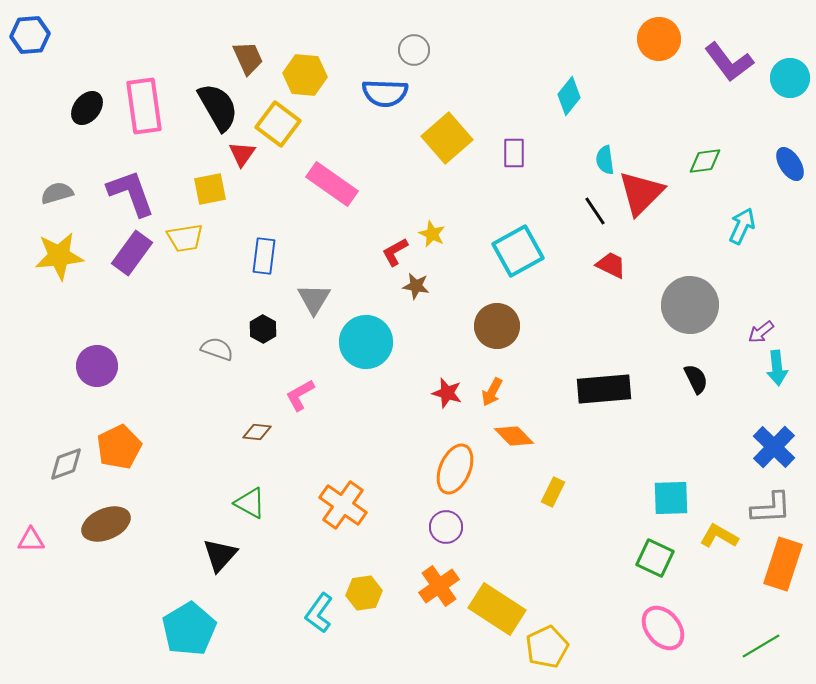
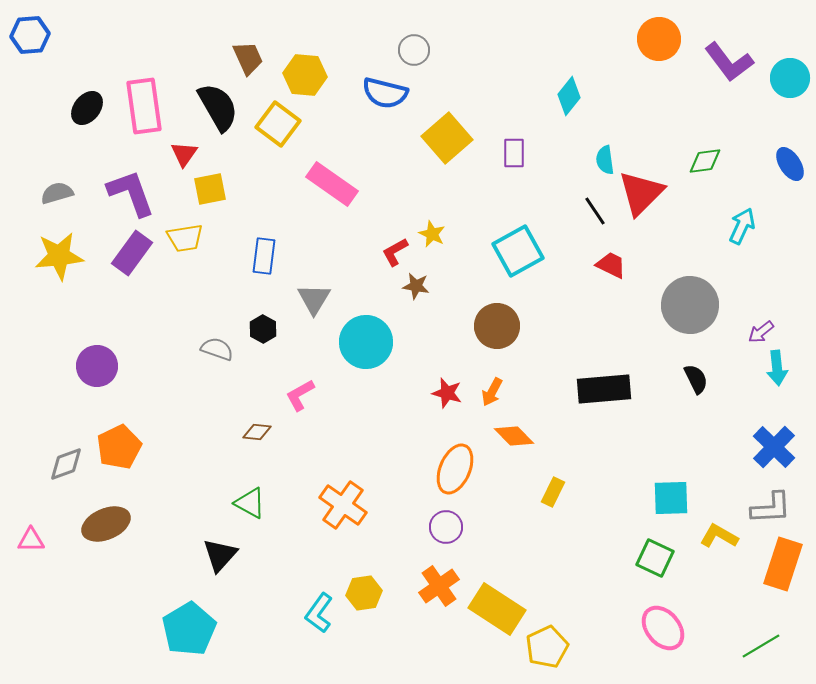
blue semicircle at (385, 93): rotated 12 degrees clockwise
red triangle at (242, 154): moved 58 px left
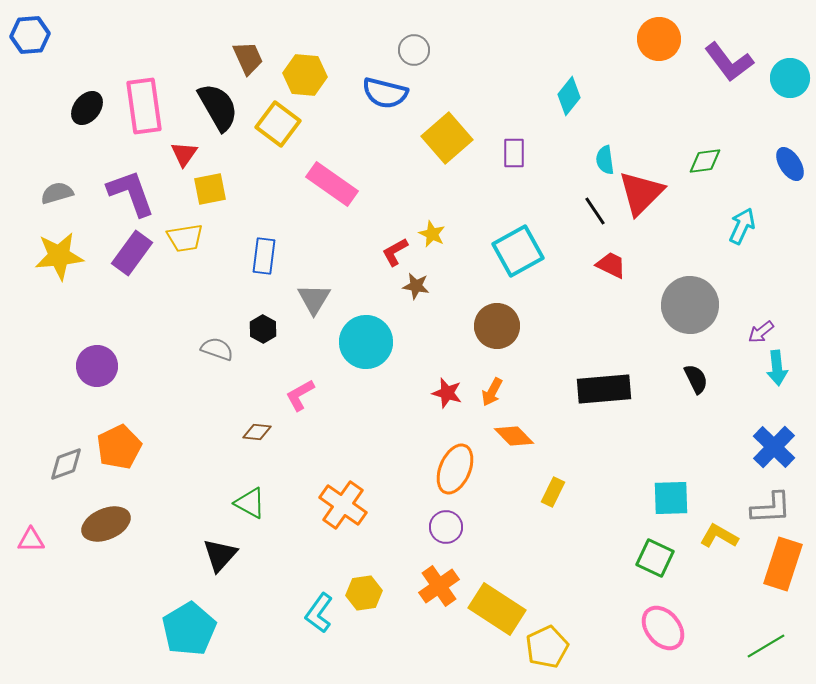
green line at (761, 646): moved 5 px right
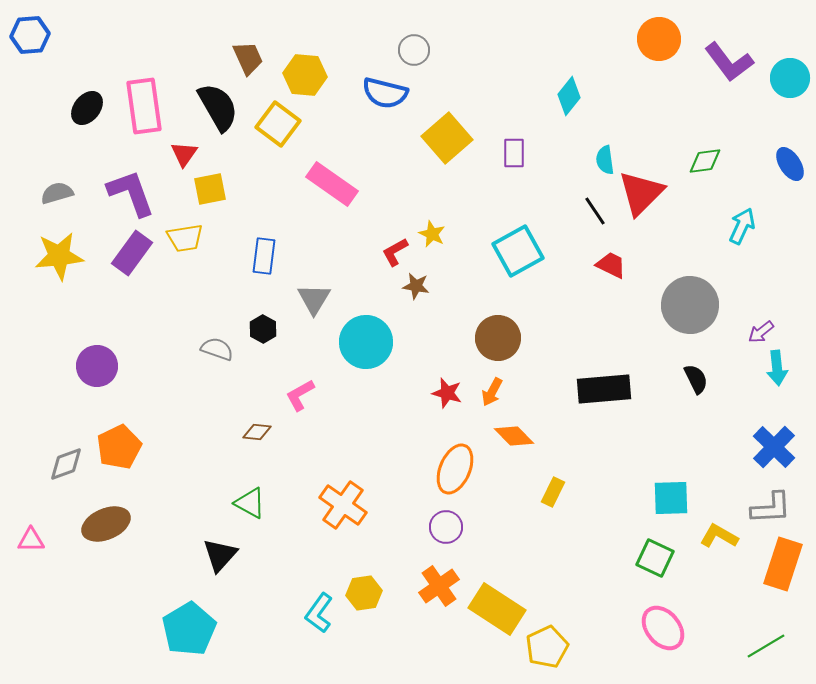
brown circle at (497, 326): moved 1 px right, 12 px down
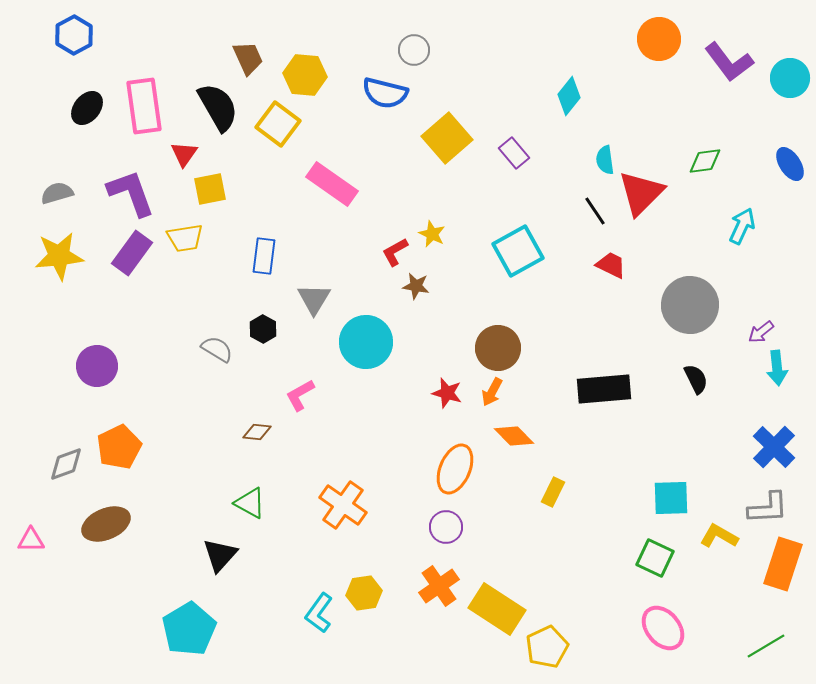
blue hexagon at (30, 35): moved 44 px right; rotated 24 degrees counterclockwise
purple rectangle at (514, 153): rotated 40 degrees counterclockwise
brown circle at (498, 338): moved 10 px down
gray semicircle at (217, 349): rotated 12 degrees clockwise
gray L-shape at (771, 508): moved 3 px left
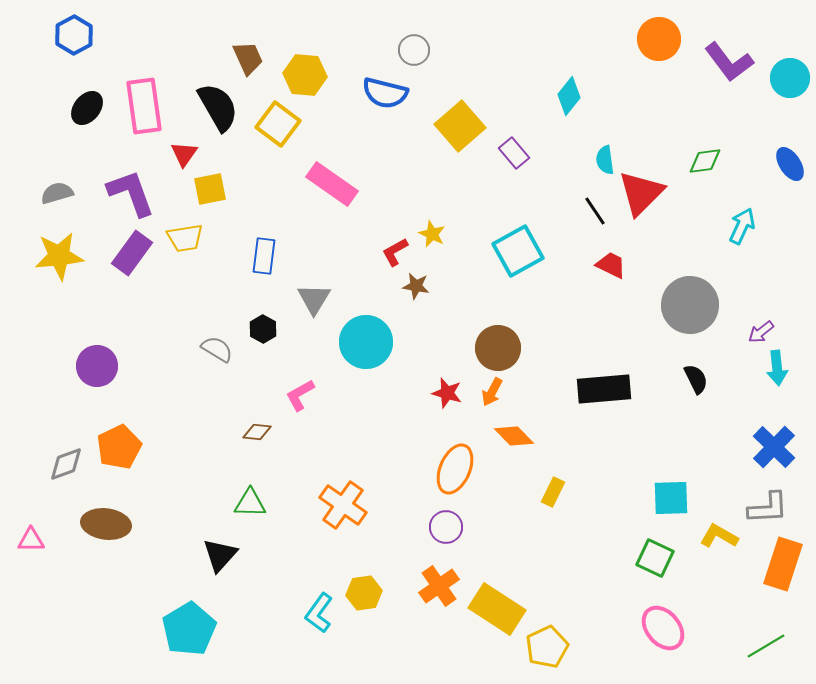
yellow square at (447, 138): moved 13 px right, 12 px up
green triangle at (250, 503): rotated 28 degrees counterclockwise
brown ellipse at (106, 524): rotated 30 degrees clockwise
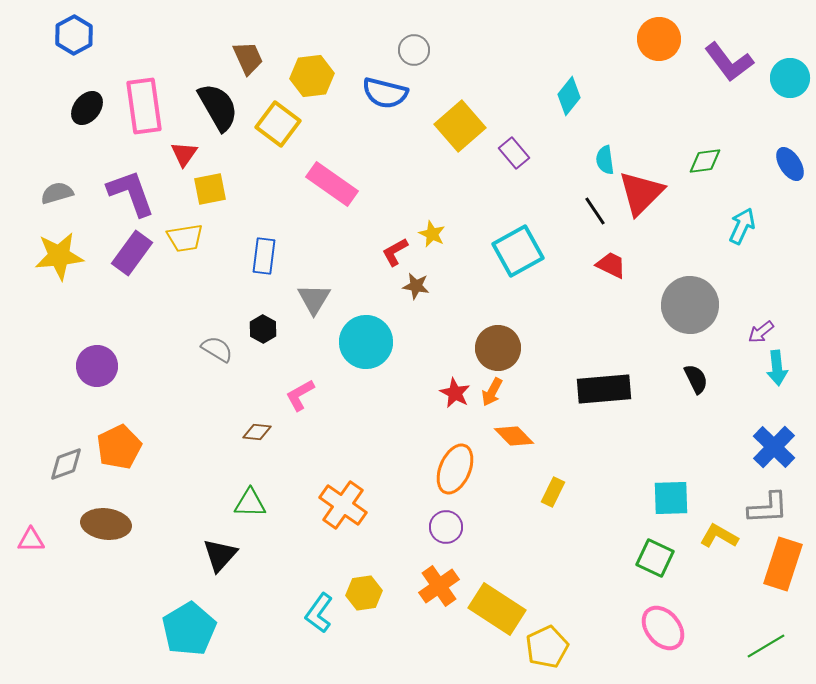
yellow hexagon at (305, 75): moved 7 px right, 1 px down; rotated 12 degrees counterclockwise
red star at (447, 393): moved 8 px right; rotated 12 degrees clockwise
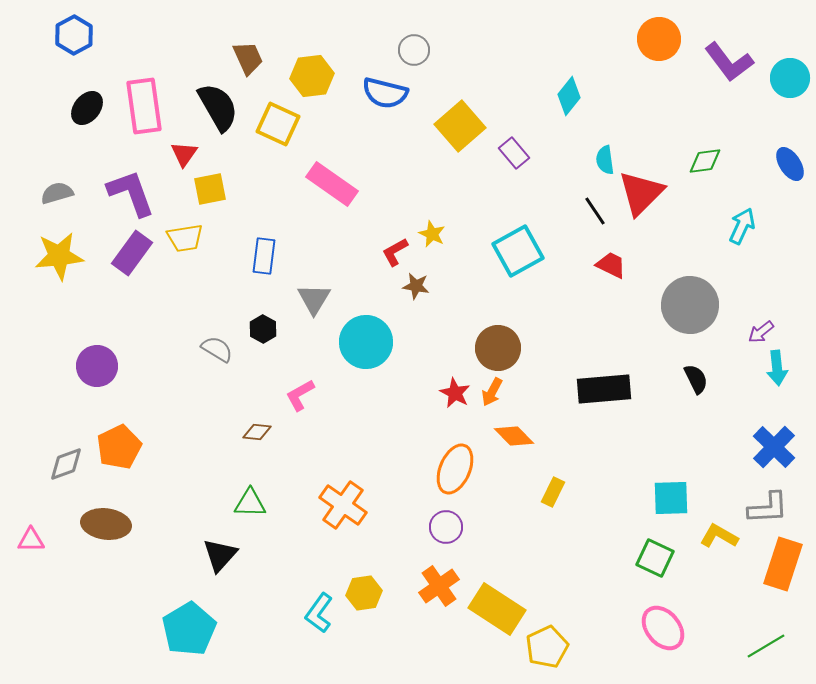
yellow square at (278, 124): rotated 12 degrees counterclockwise
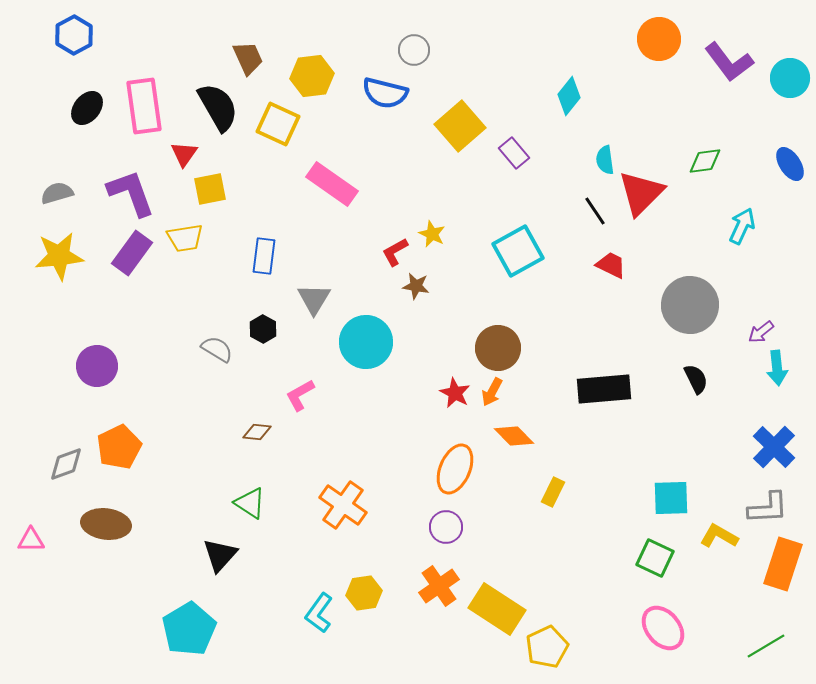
green triangle at (250, 503): rotated 32 degrees clockwise
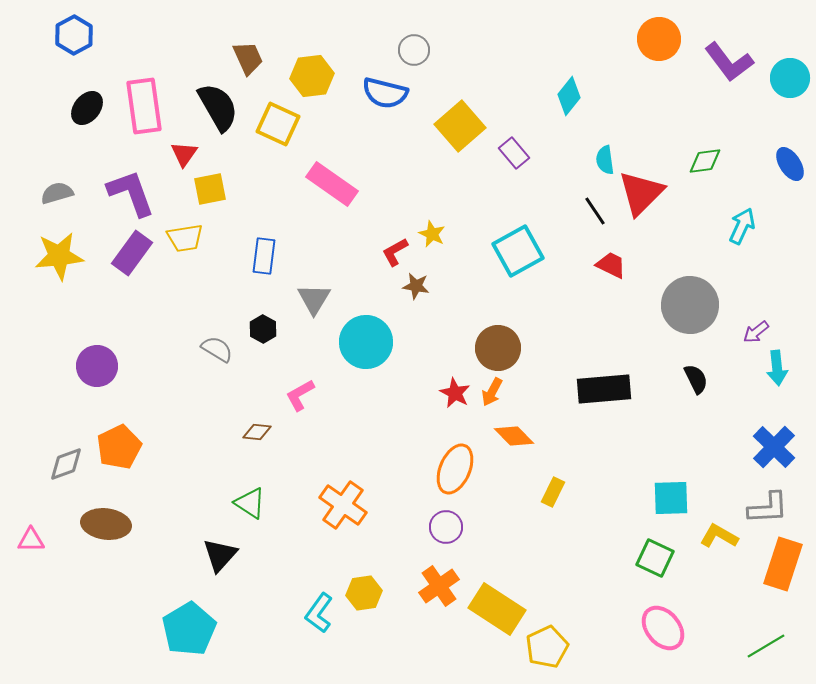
purple arrow at (761, 332): moved 5 px left
